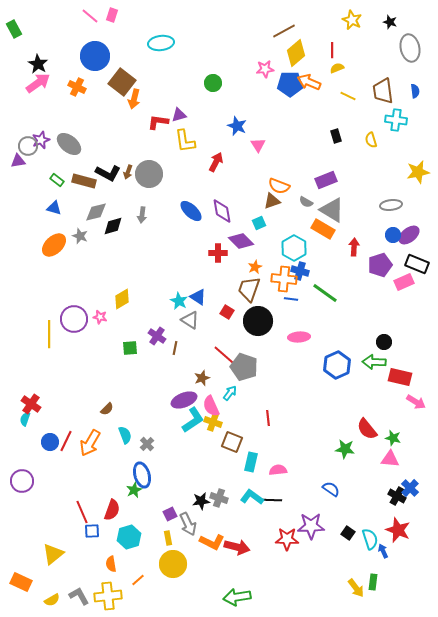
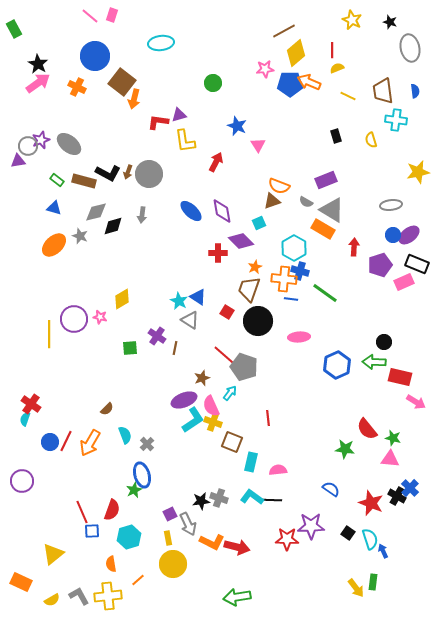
red star at (398, 530): moved 27 px left, 27 px up
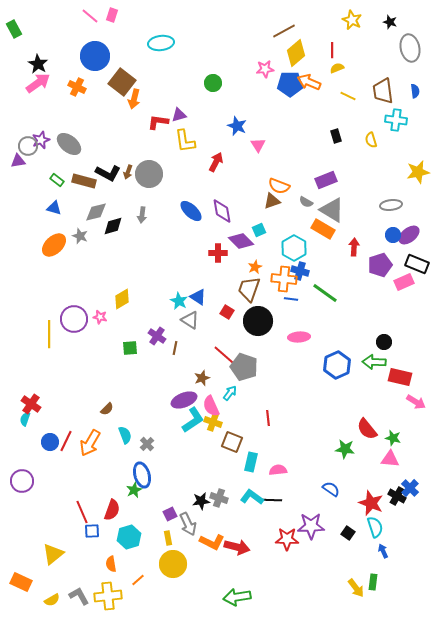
cyan square at (259, 223): moved 7 px down
cyan semicircle at (370, 539): moved 5 px right, 12 px up
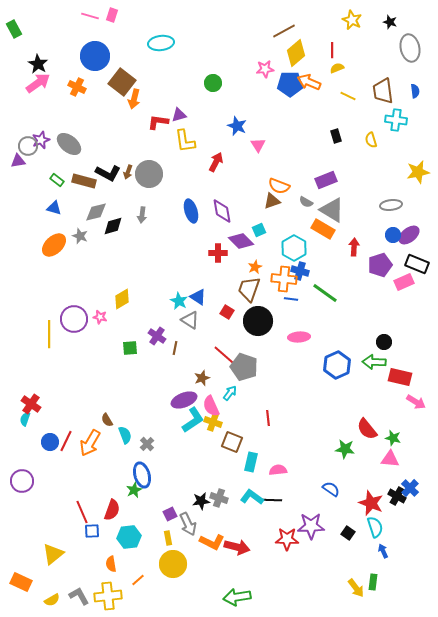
pink line at (90, 16): rotated 24 degrees counterclockwise
blue ellipse at (191, 211): rotated 30 degrees clockwise
brown semicircle at (107, 409): moved 11 px down; rotated 104 degrees clockwise
cyan hexagon at (129, 537): rotated 10 degrees clockwise
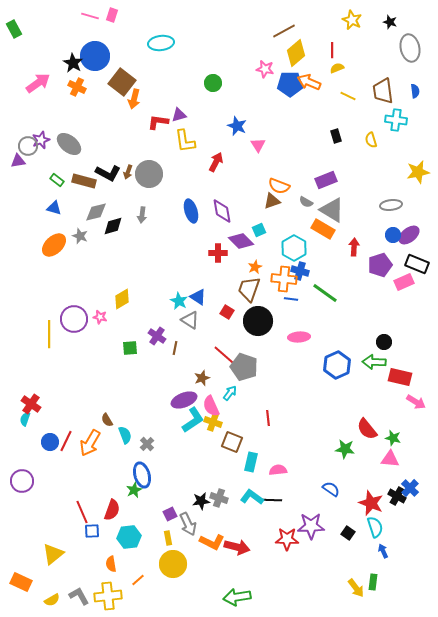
black star at (38, 64): moved 35 px right, 1 px up
pink star at (265, 69): rotated 18 degrees clockwise
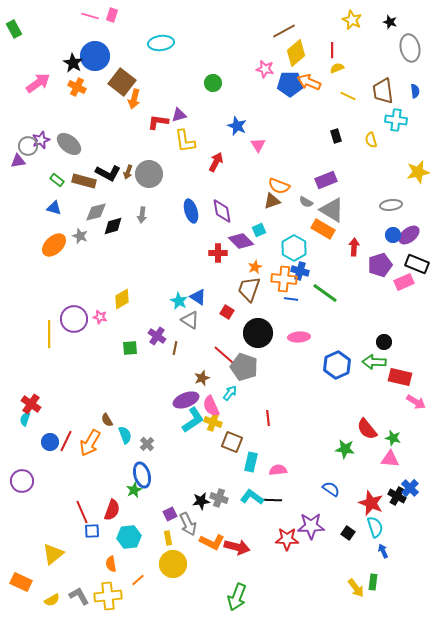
black circle at (258, 321): moved 12 px down
purple ellipse at (184, 400): moved 2 px right
green arrow at (237, 597): rotated 60 degrees counterclockwise
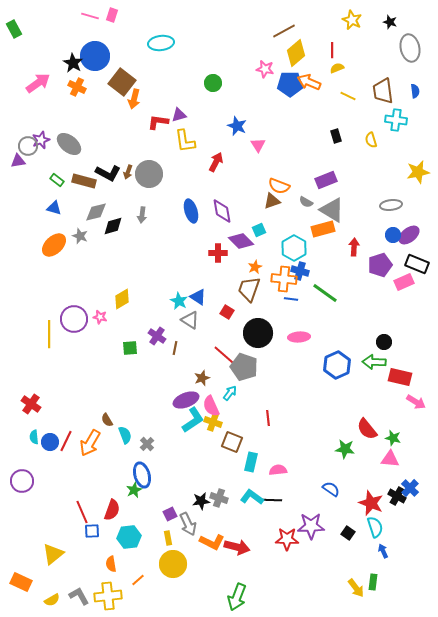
orange rectangle at (323, 229): rotated 45 degrees counterclockwise
cyan semicircle at (25, 419): moved 9 px right, 18 px down; rotated 24 degrees counterclockwise
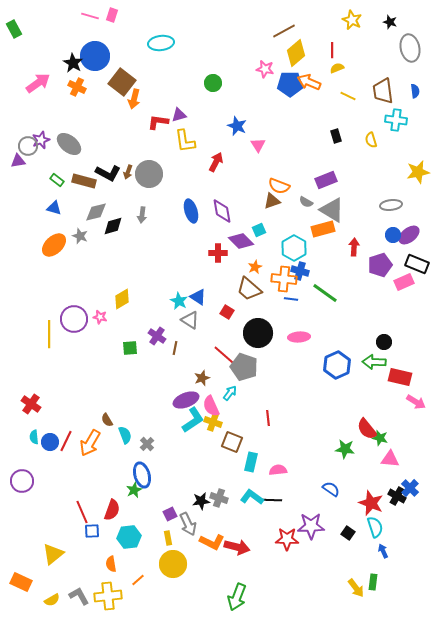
brown trapezoid at (249, 289): rotated 68 degrees counterclockwise
green star at (393, 438): moved 13 px left
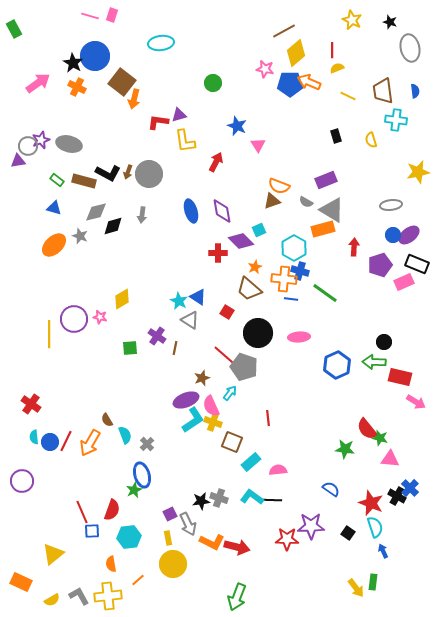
gray ellipse at (69, 144): rotated 25 degrees counterclockwise
cyan rectangle at (251, 462): rotated 36 degrees clockwise
